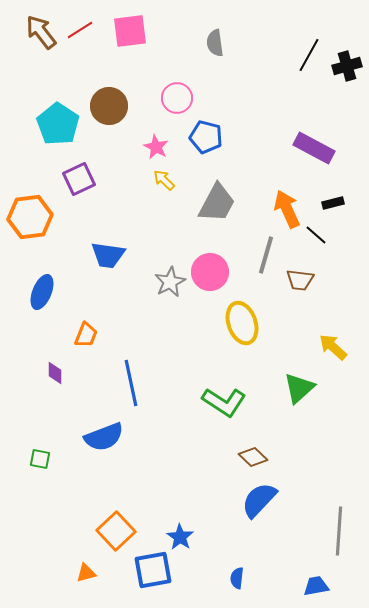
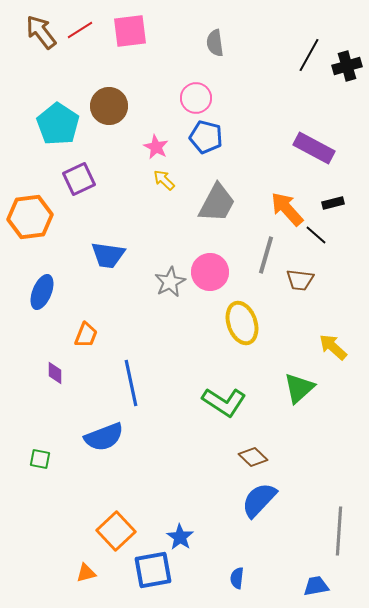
pink circle at (177, 98): moved 19 px right
orange arrow at (287, 209): rotated 18 degrees counterclockwise
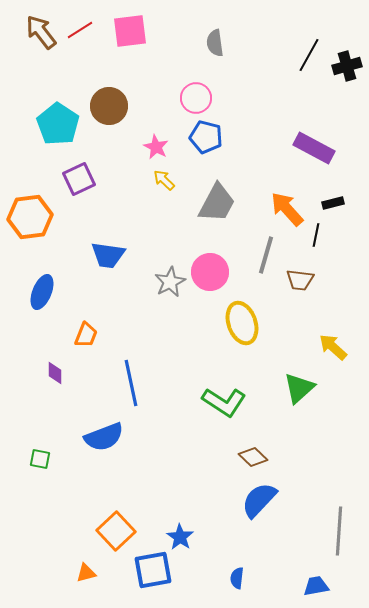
black line at (316, 235): rotated 60 degrees clockwise
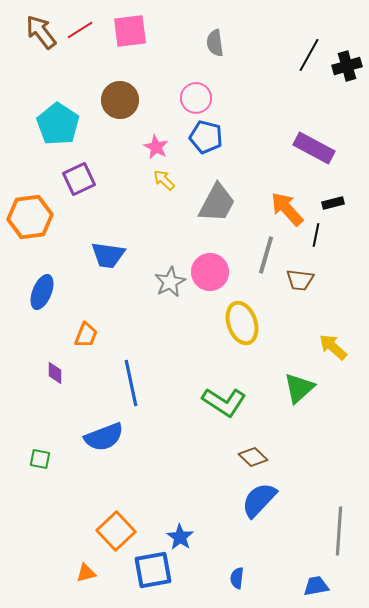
brown circle at (109, 106): moved 11 px right, 6 px up
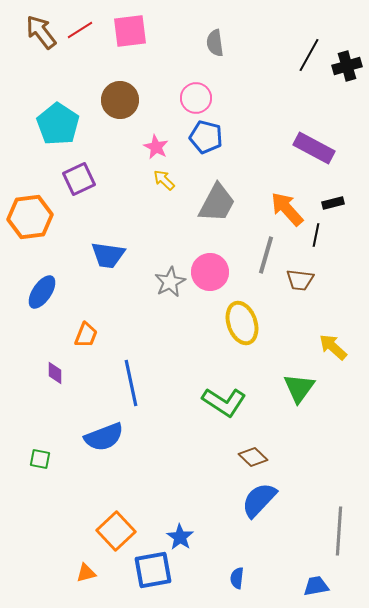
blue ellipse at (42, 292): rotated 12 degrees clockwise
green triangle at (299, 388): rotated 12 degrees counterclockwise
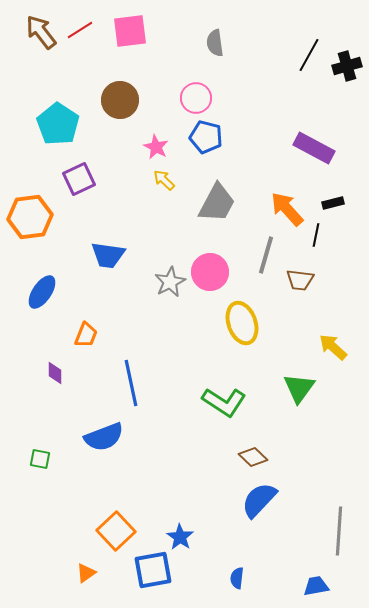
orange triangle at (86, 573): rotated 20 degrees counterclockwise
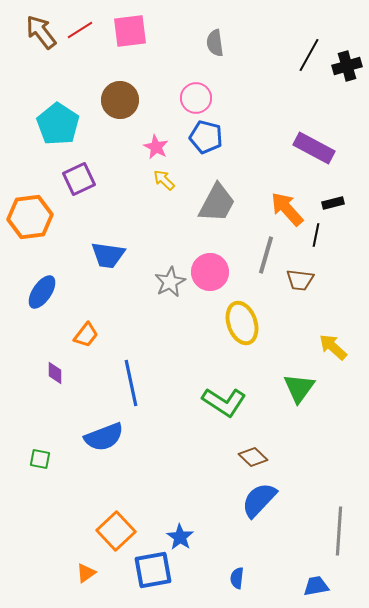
orange trapezoid at (86, 335): rotated 16 degrees clockwise
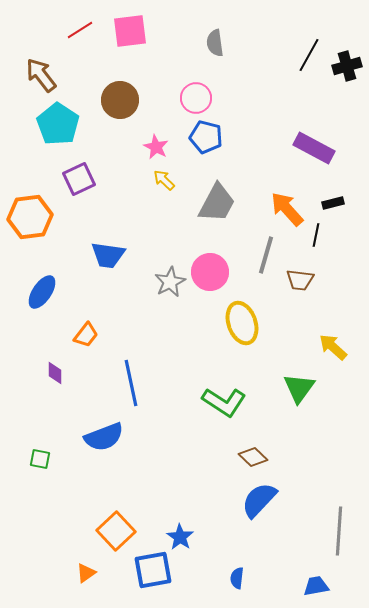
brown arrow at (41, 32): moved 43 px down
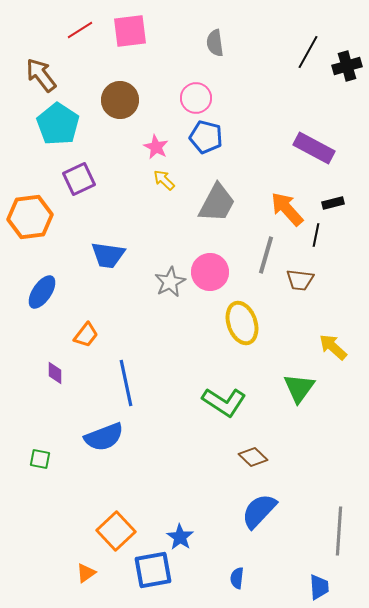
black line at (309, 55): moved 1 px left, 3 px up
blue line at (131, 383): moved 5 px left
blue semicircle at (259, 500): moved 11 px down
blue trapezoid at (316, 586): moved 3 px right, 1 px down; rotated 96 degrees clockwise
